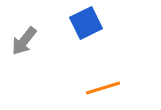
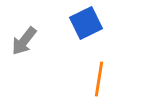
orange line: moved 4 px left, 9 px up; rotated 64 degrees counterclockwise
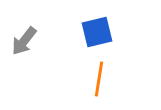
blue square: moved 11 px right, 9 px down; rotated 12 degrees clockwise
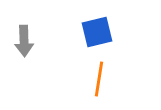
gray arrow: rotated 40 degrees counterclockwise
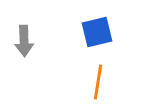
orange line: moved 1 px left, 3 px down
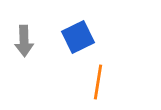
blue square: moved 19 px left, 5 px down; rotated 12 degrees counterclockwise
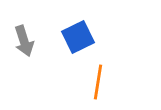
gray arrow: rotated 16 degrees counterclockwise
